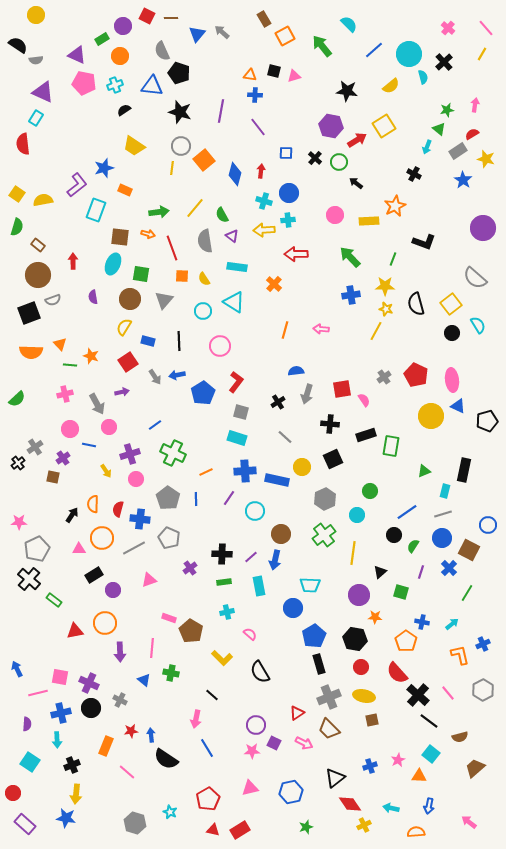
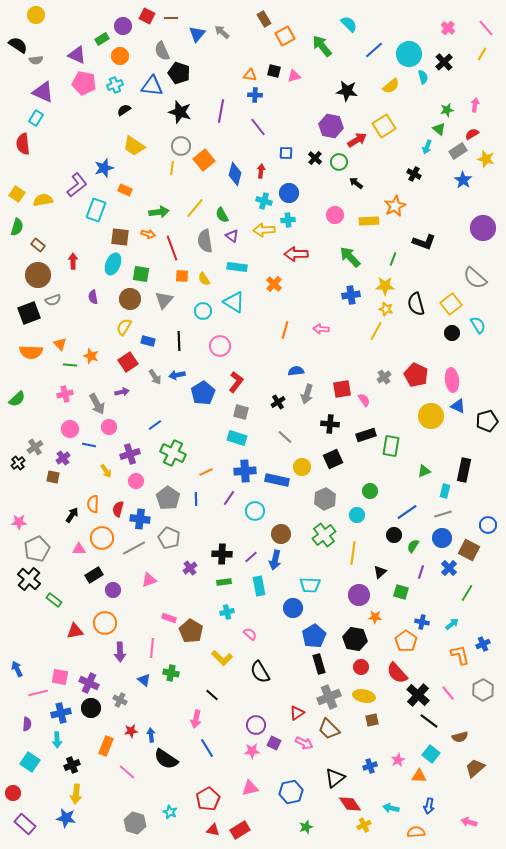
pink circle at (136, 479): moved 2 px down
pink arrow at (469, 822): rotated 21 degrees counterclockwise
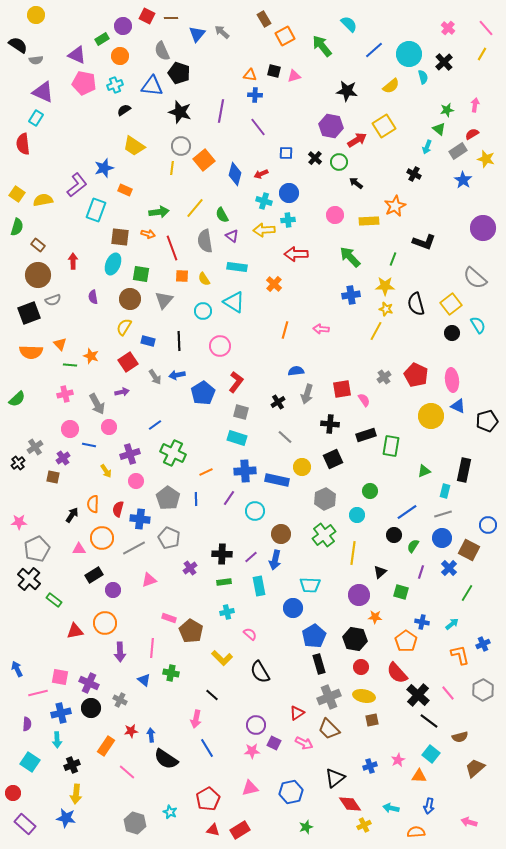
red arrow at (261, 171): moved 3 px down; rotated 120 degrees counterclockwise
orange rectangle at (106, 746): rotated 12 degrees clockwise
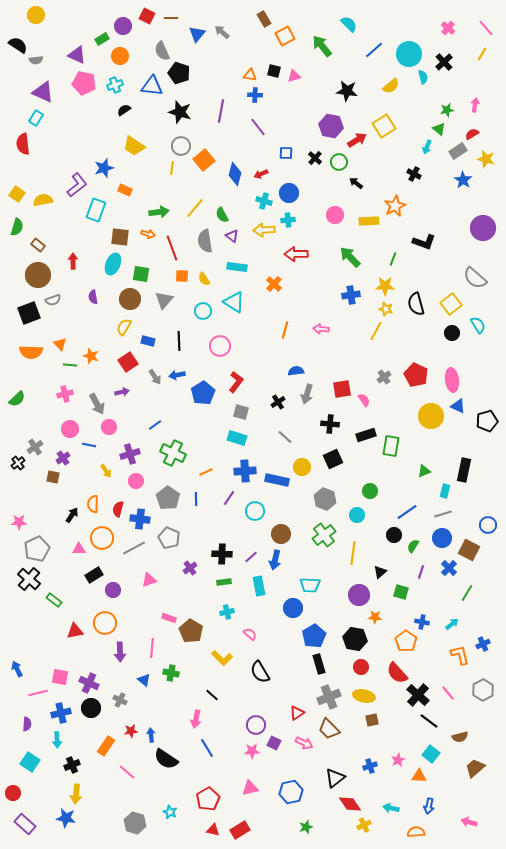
gray hexagon at (325, 499): rotated 15 degrees counterclockwise
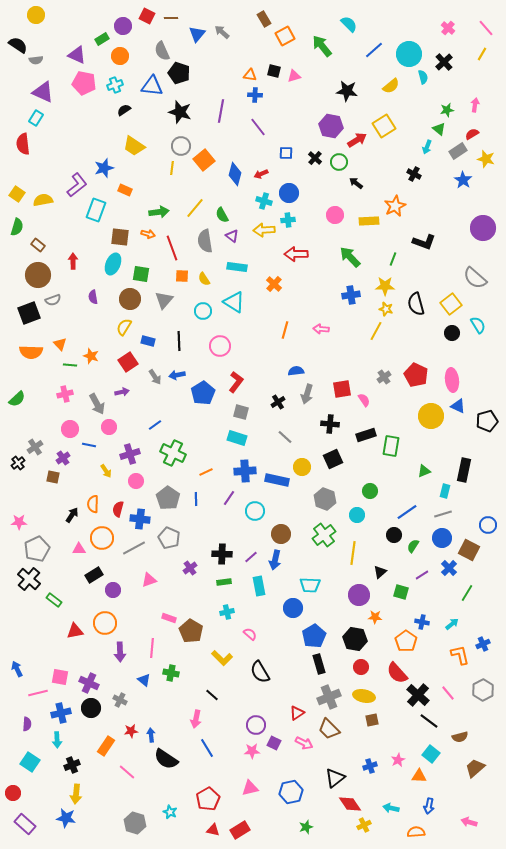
purple line at (421, 572): moved 1 px right, 3 px down; rotated 40 degrees clockwise
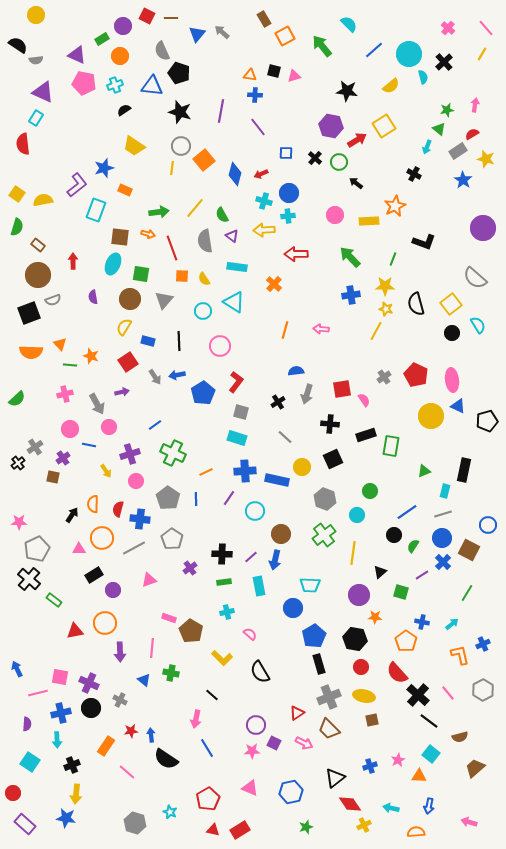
cyan cross at (288, 220): moved 4 px up
gray pentagon at (169, 538): moved 3 px right, 1 px down; rotated 10 degrees clockwise
blue cross at (449, 568): moved 6 px left, 6 px up
pink triangle at (250, 788): rotated 36 degrees clockwise
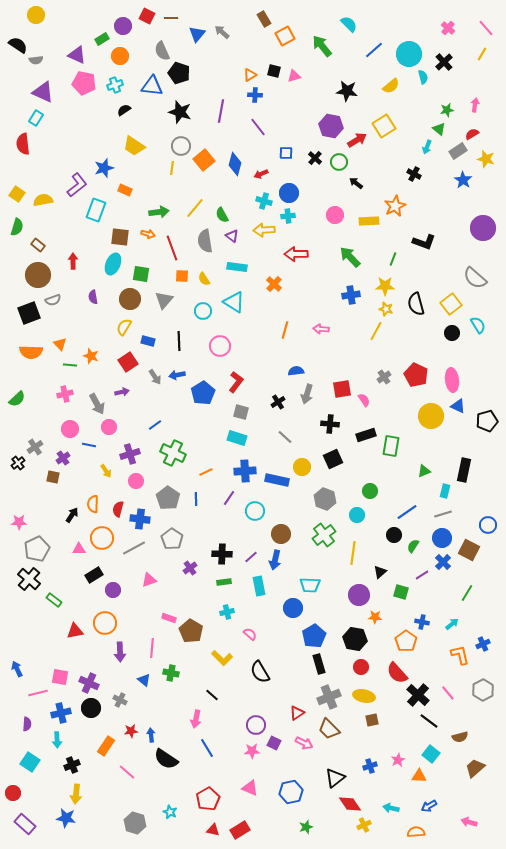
orange triangle at (250, 75): rotated 40 degrees counterclockwise
blue diamond at (235, 174): moved 10 px up
blue arrow at (429, 806): rotated 49 degrees clockwise
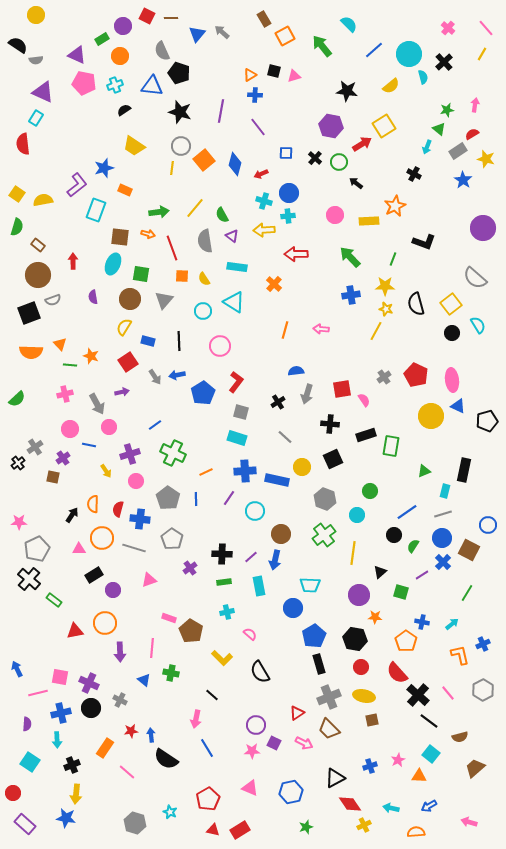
red arrow at (357, 140): moved 5 px right, 4 px down
gray line at (134, 548): rotated 45 degrees clockwise
orange rectangle at (106, 746): moved 1 px left, 2 px down
black triangle at (335, 778): rotated 10 degrees clockwise
